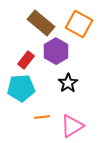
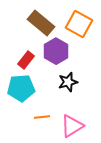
black star: moved 1 px up; rotated 18 degrees clockwise
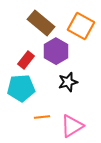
orange square: moved 2 px right, 2 px down
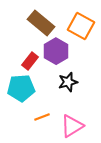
red rectangle: moved 4 px right, 1 px down
orange line: rotated 14 degrees counterclockwise
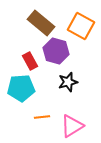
purple hexagon: rotated 15 degrees counterclockwise
red rectangle: rotated 66 degrees counterclockwise
orange line: rotated 14 degrees clockwise
